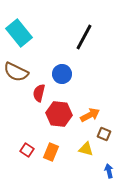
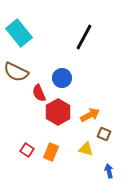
blue circle: moved 4 px down
red semicircle: rotated 36 degrees counterclockwise
red hexagon: moved 1 px left, 2 px up; rotated 25 degrees clockwise
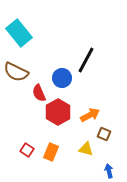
black line: moved 2 px right, 23 px down
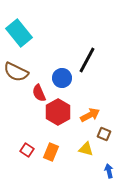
black line: moved 1 px right
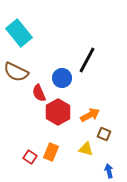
red square: moved 3 px right, 7 px down
